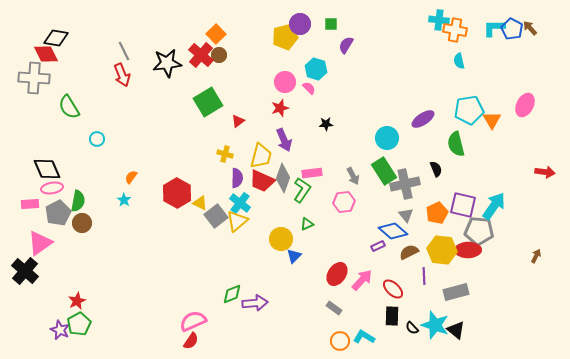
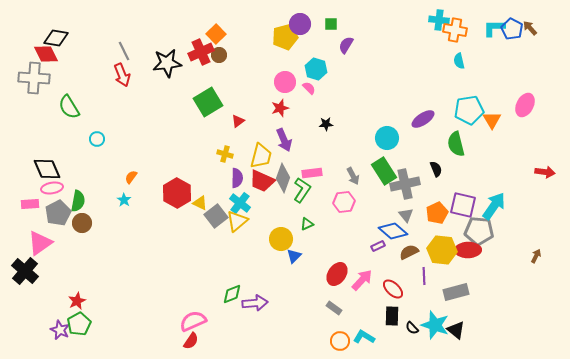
red cross at (201, 55): moved 3 px up; rotated 25 degrees clockwise
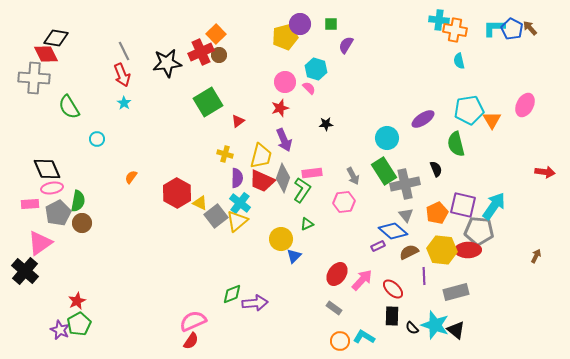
cyan star at (124, 200): moved 97 px up
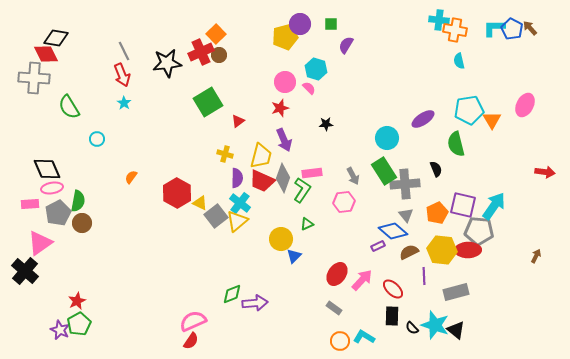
gray cross at (405, 184): rotated 8 degrees clockwise
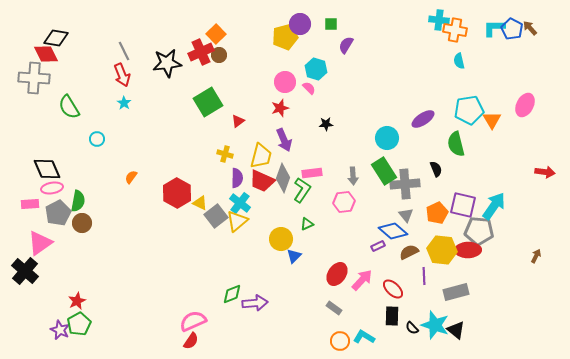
gray arrow at (353, 176): rotated 24 degrees clockwise
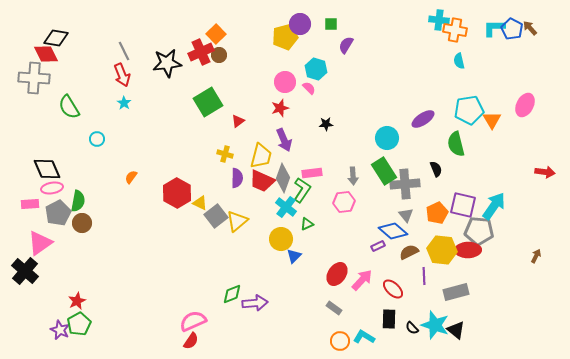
cyan cross at (240, 203): moved 46 px right, 4 px down
black rectangle at (392, 316): moved 3 px left, 3 px down
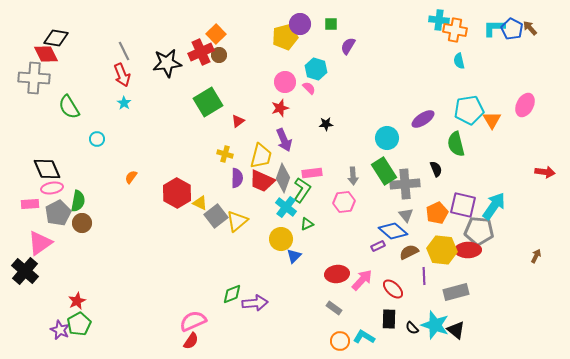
purple semicircle at (346, 45): moved 2 px right, 1 px down
red ellipse at (337, 274): rotated 50 degrees clockwise
